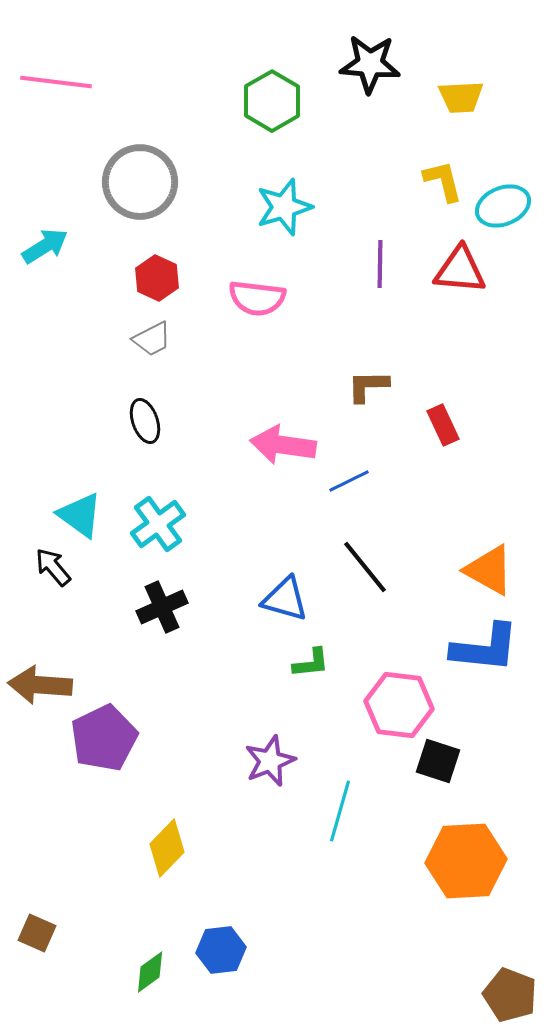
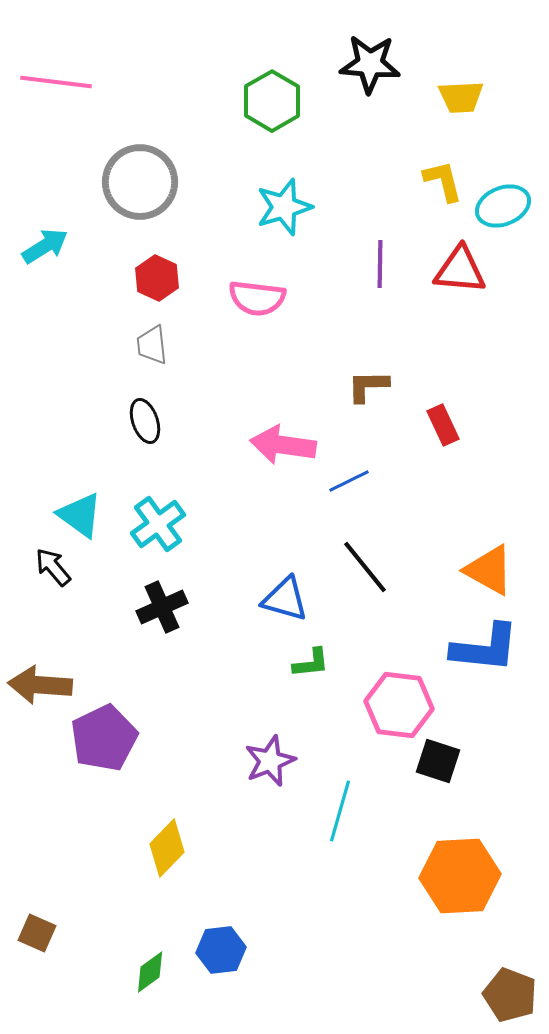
gray trapezoid: moved 6 px down; rotated 111 degrees clockwise
orange hexagon: moved 6 px left, 15 px down
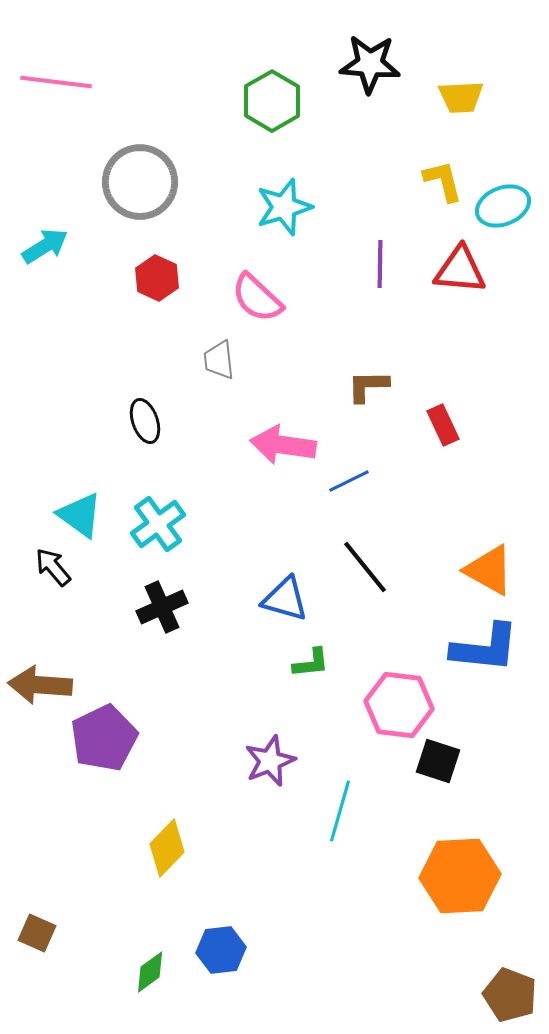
pink semicircle: rotated 36 degrees clockwise
gray trapezoid: moved 67 px right, 15 px down
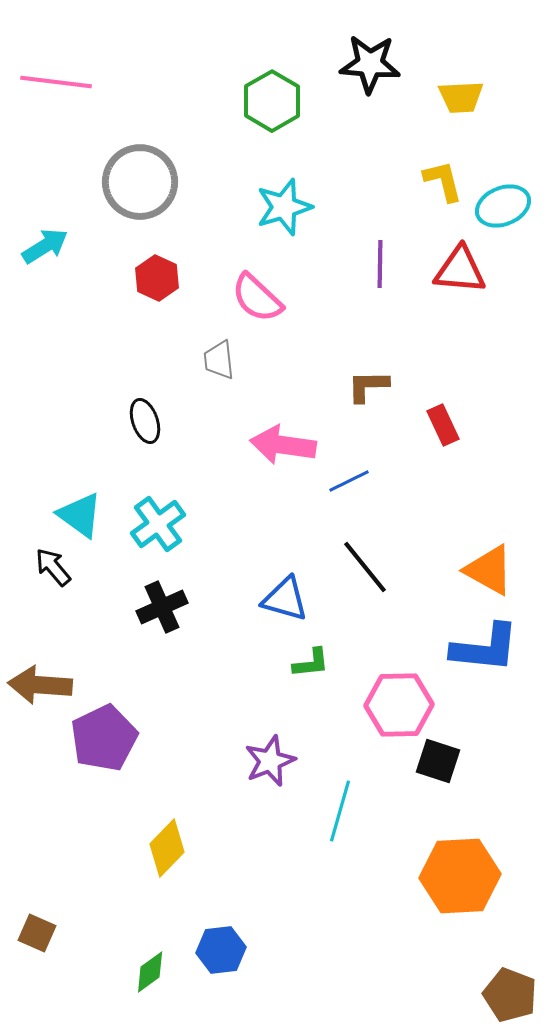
pink hexagon: rotated 8 degrees counterclockwise
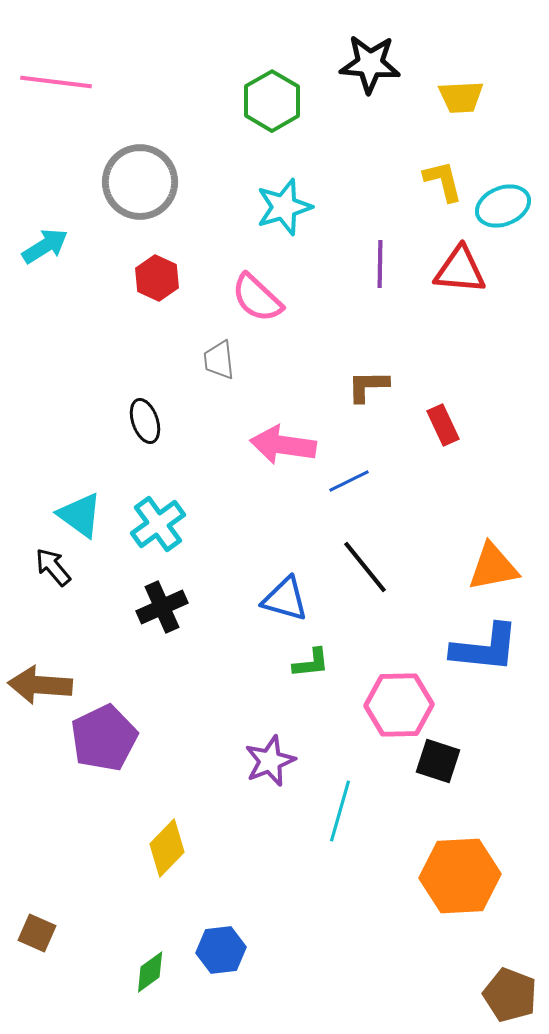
orange triangle: moved 4 px right, 3 px up; rotated 40 degrees counterclockwise
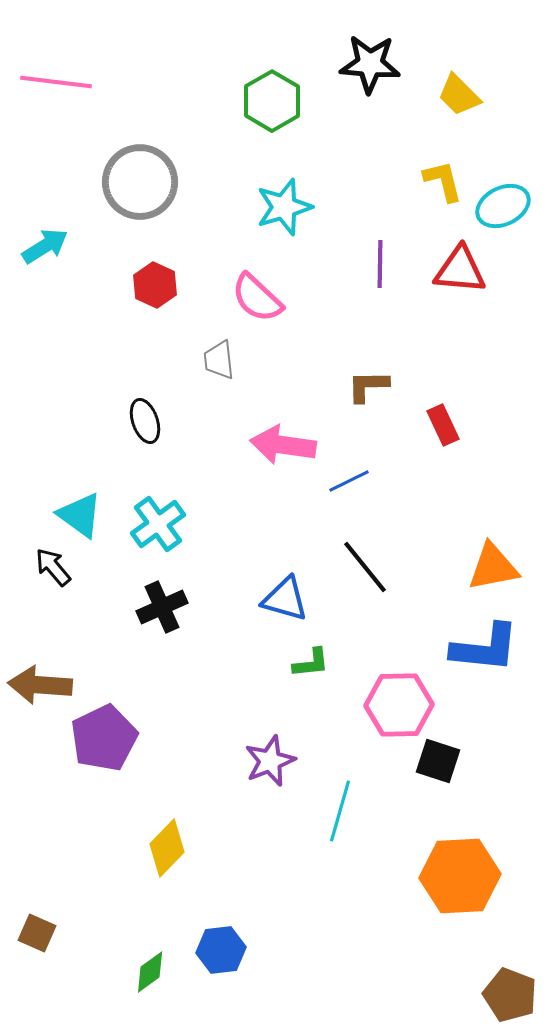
yellow trapezoid: moved 2 px left, 2 px up; rotated 48 degrees clockwise
cyan ellipse: rotated 4 degrees counterclockwise
red hexagon: moved 2 px left, 7 px down
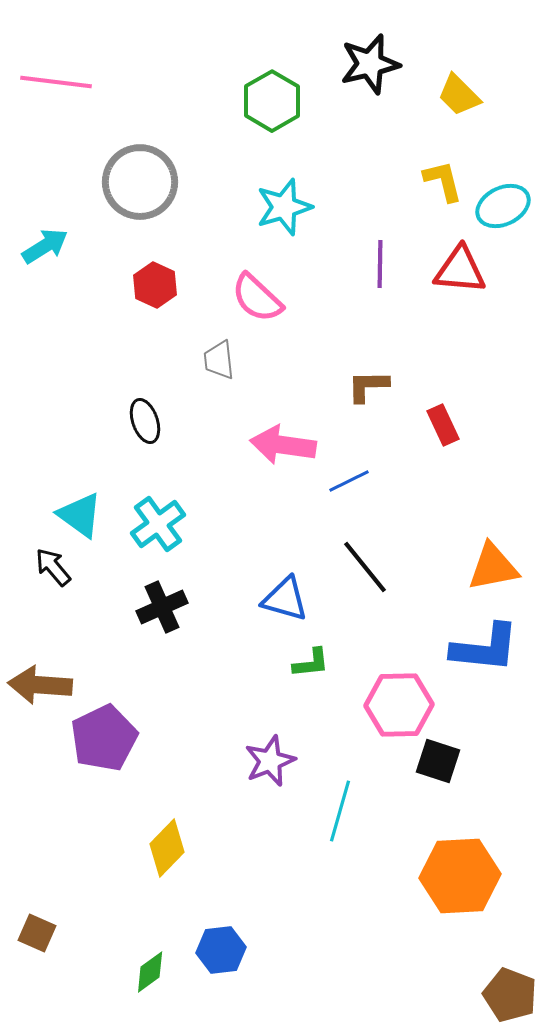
black star: rotated 18 degrees counterclockwise
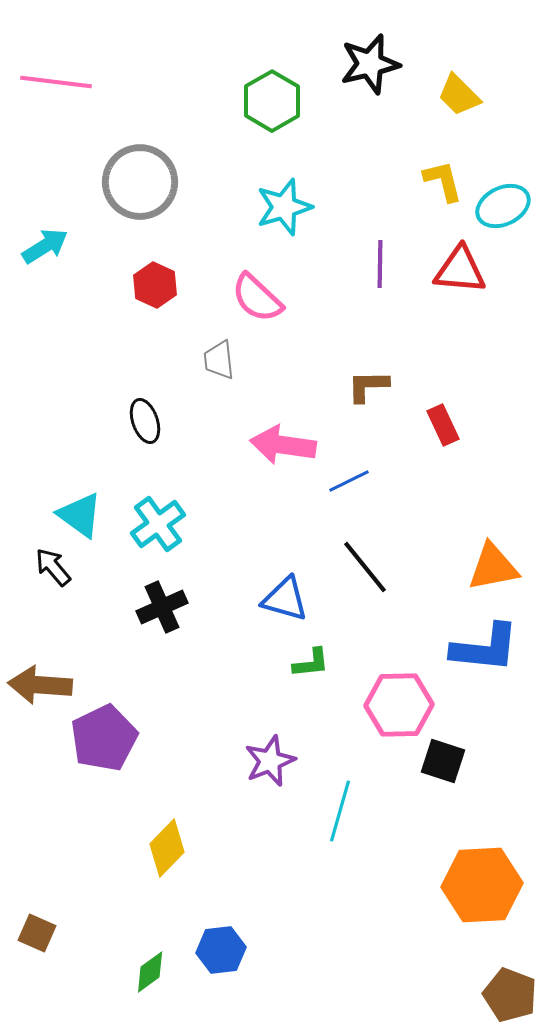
black square: moved 5 px right
orange hexagon: moved 22 px right, 9 px down
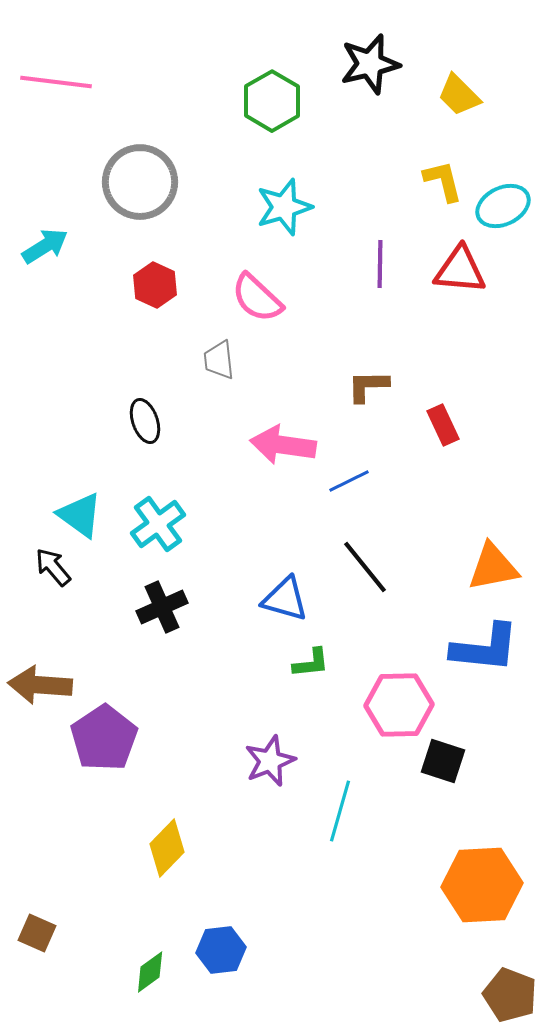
purple pentagon: rotated 8 degrees counterclockwise
